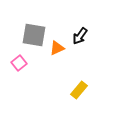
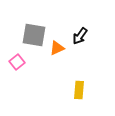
pink square: moved 2 px left, 1 px up
yellow rectangle: rotated 36 degrees counterclockwise
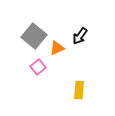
gray square: moved 1 px down; rotated 30 degrees clockwise
pink square: moved 21 px right, 5 px down
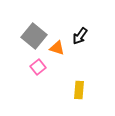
orange triangle: rotated 42 degrees clockwise
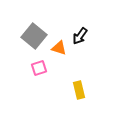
orange triangle: moved 2 px right
pink square: moved 1 px right, 1 px down; rotated 21 degrees clockwise
yellow rectangle: rotated 18 degrees counterclockwise
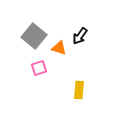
yellow rectangle: rotated 18 degrees clockwise
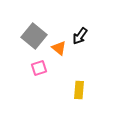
orange triangle: rotated 21 degrees clockwise
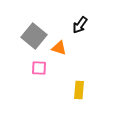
black arrow: moved 11 px up
orange triangle: rotated 21 degrees counterclockwise
pink square: rotated 21 degrees clockwise
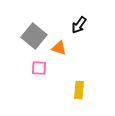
black arrow: moved 1 px left
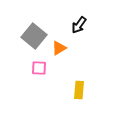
orange triangle: rotated 49 degrees counterclockwise
